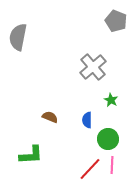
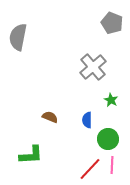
gray pentagon: moved 4 px left, 2 px down
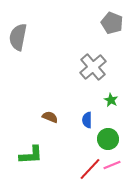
pink line: rotated 66 degrees clockwise
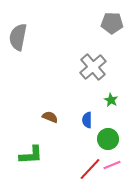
gray pentagon: rotated 20 degrees counterclockwise
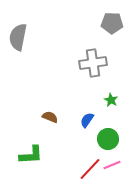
gray cross: moved 4 px up; rotated 32 degrees clockwise
blue semicircle: rotated 35 degrees clockwise
